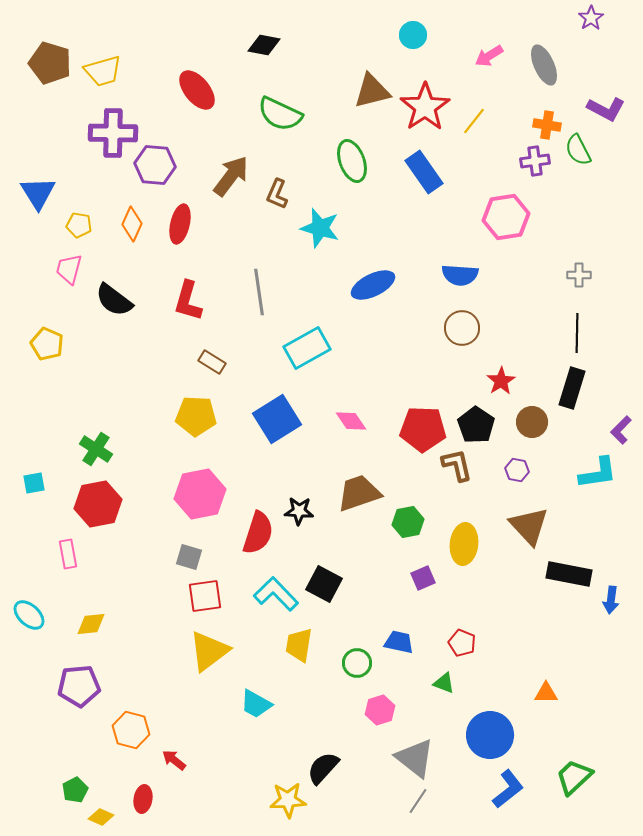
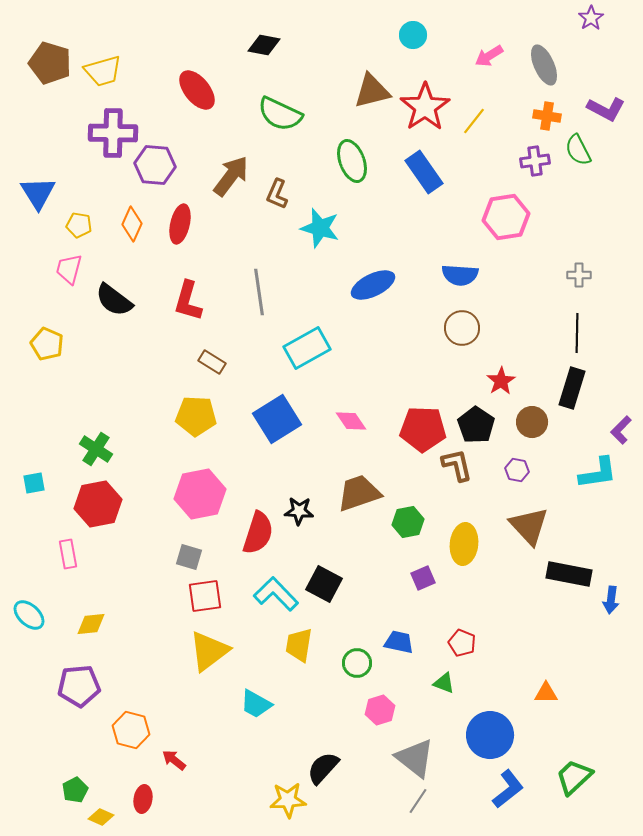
orange cross at (547, 125): moved 9 px up
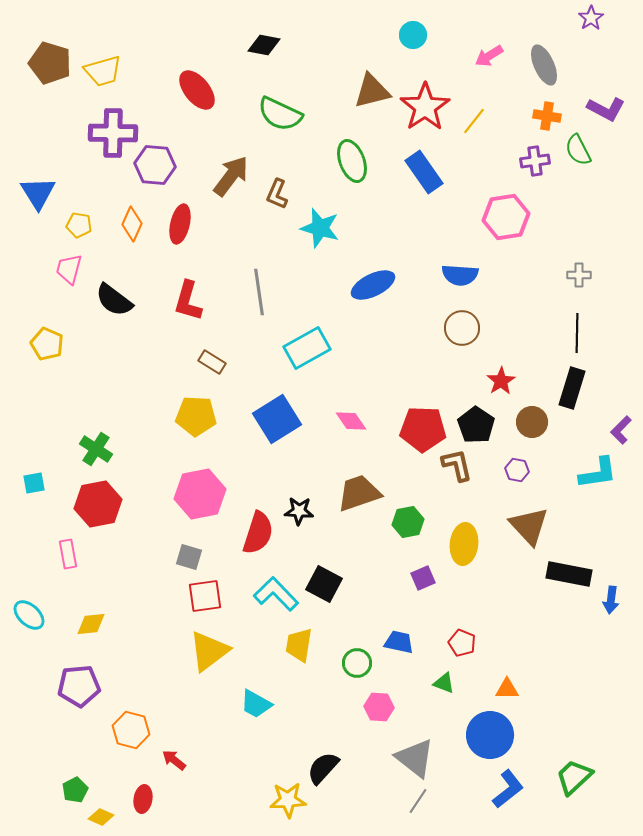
orange triangle at (546, 693): moved 39 px left, 4 px up
pink hexagon at (380, 710): moved 1 px left, 3 px up; rotated 20 degrees clockwise
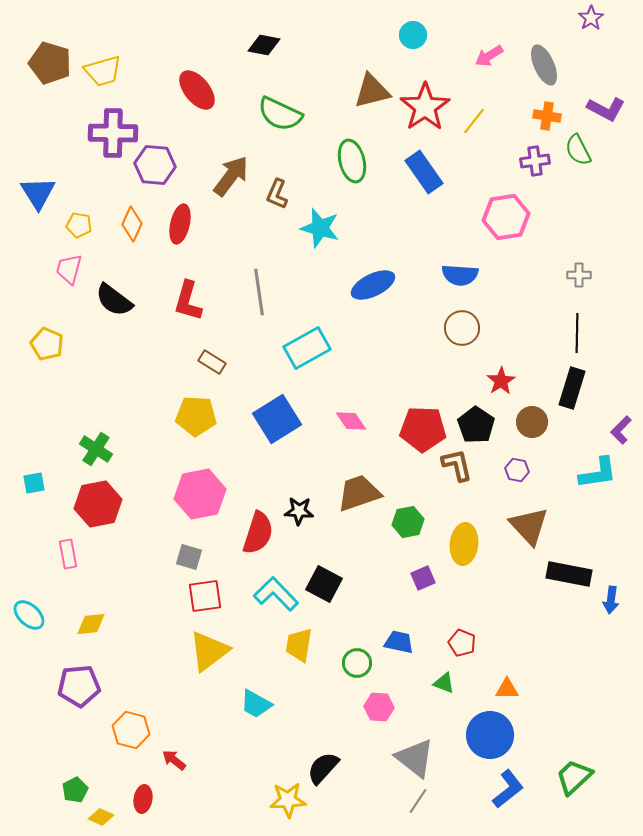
green ellipse at (352, 161): rotated 6 degrees clockwise
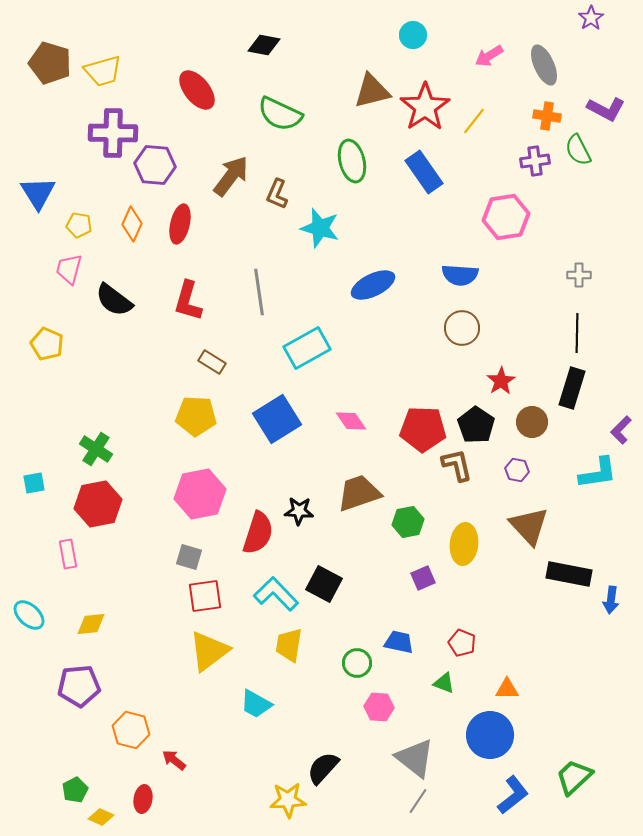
yellow trapezoid at (299, 645): moved 10 px left
blue L-shape at (508, 789): moved 5 px right, 6 px down
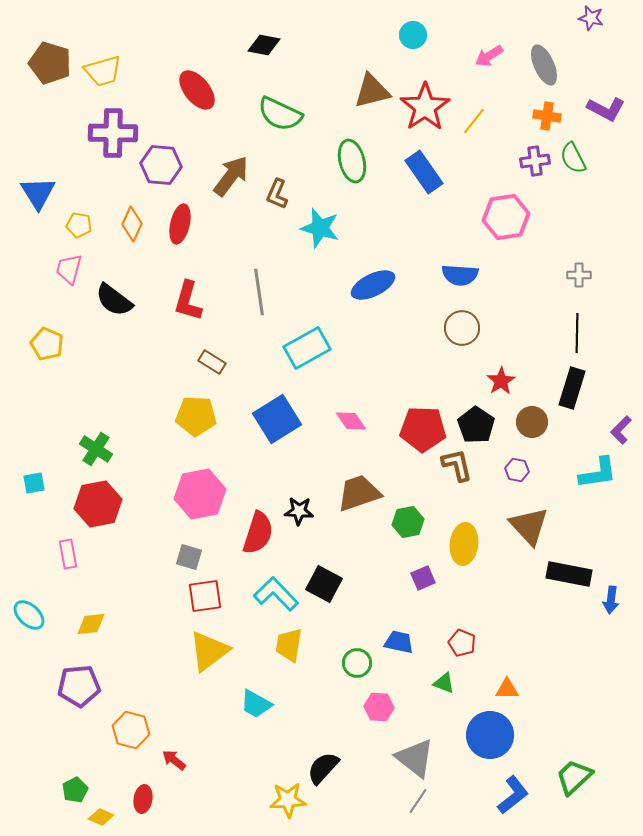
purple star at (591, 18): rotated 25 degrees counterclockwise
green semicircle at (578, 150): moved 5 px left, 8 px down
purple hexagon at (155, 165): moved 6 px right
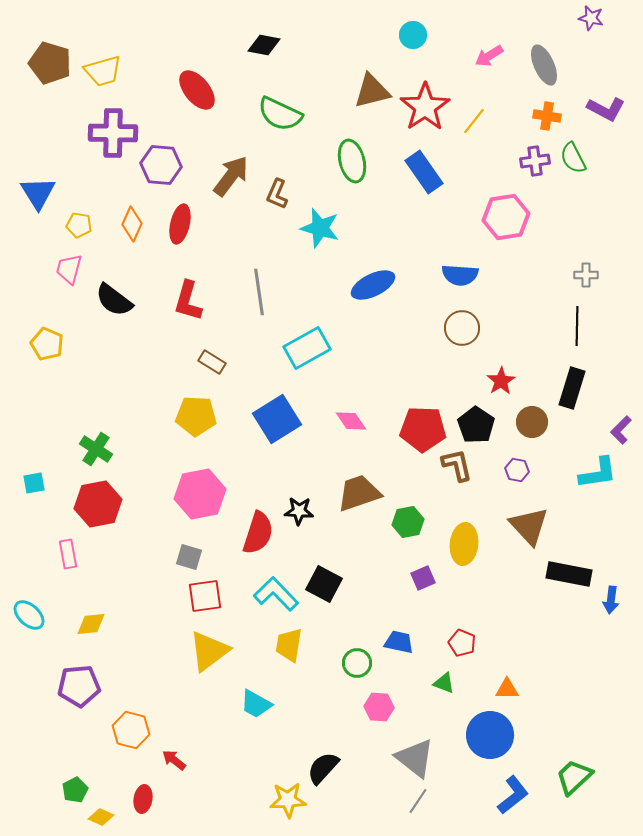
gray cross at (579, 275): moved 7 px right
black line at (577, 333): moved 7 px up
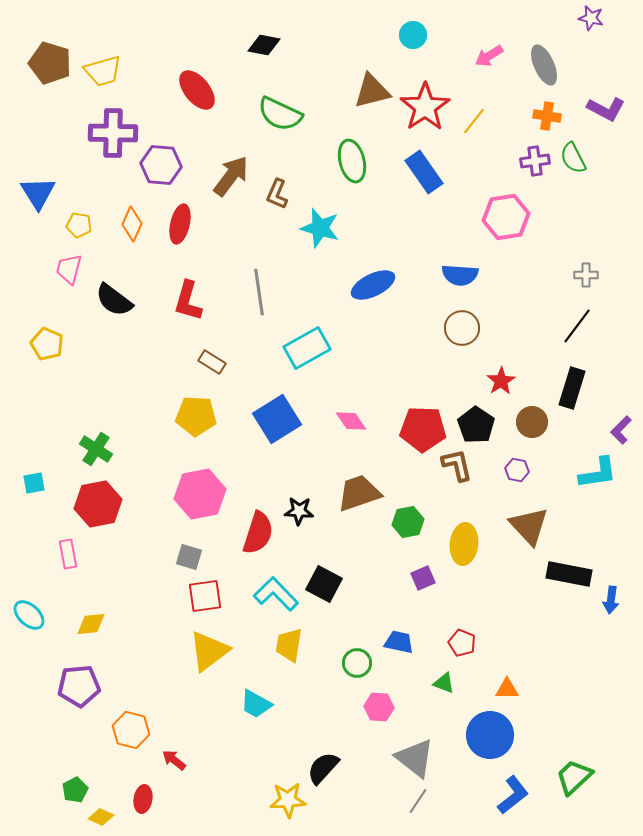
black line at (577, 326): rotated 36 degrees clockwise
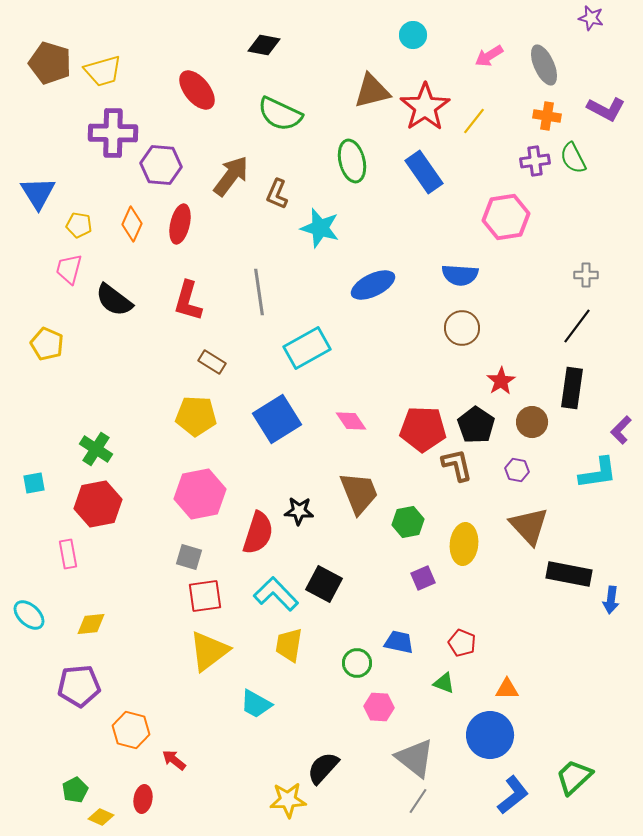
black rectangle at (572, 388): rotated 9 degrees counterclockwise
brown trapezoid at (359, 493): rotated 87 degrees clockwise
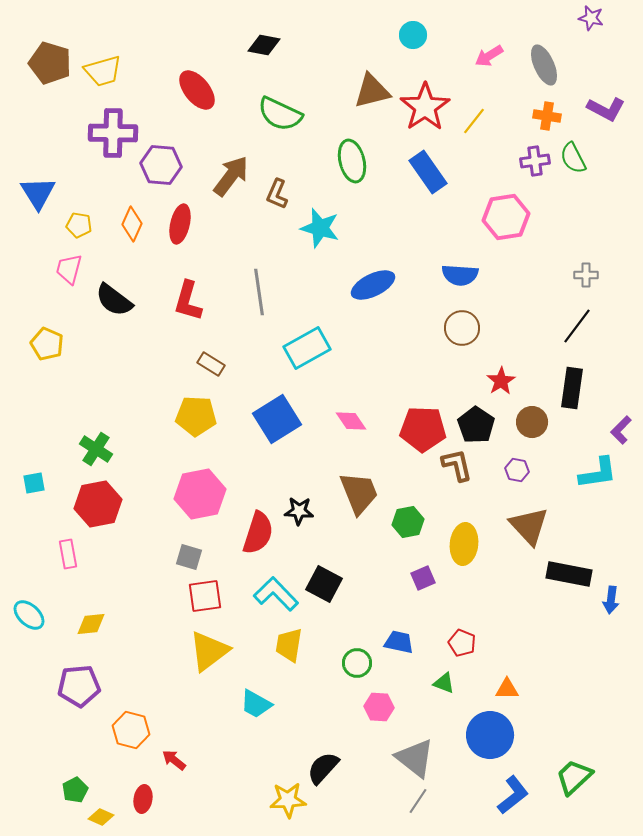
blue rectangle at (424, 172): moved 4 px right
brown rectangle at (212, 362): moved 1 px left, 2 px down
